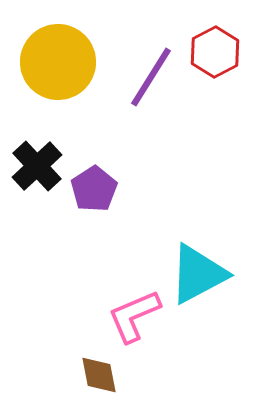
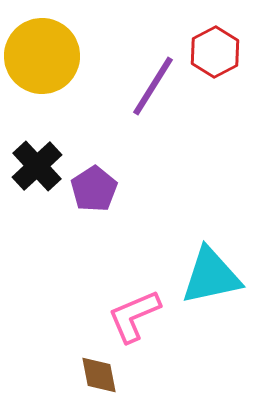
yellow circle: moved 16 px left, 6 px up
purple line: moved 2 px right, 9 px down
cyan triangle: moved 13 px right, 2 px down; rotated 16 degrees clockwise
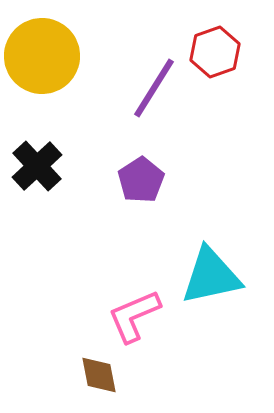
red hexagon: rotated 9 degrees clockwise
purple line: moved 1 px right, 2 px down
purple pentagon: moved 47 px right, 9 px up
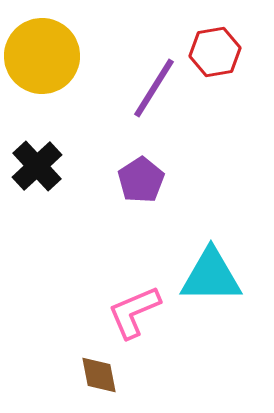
red hexagon: rotated 9 degrees clockwise
cyan triangle: rotated 12 degrees clockwise
pink L-shape: moved 4 px up
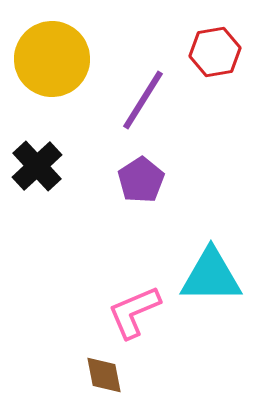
yellow circle: moved 10 px right, 3 px down
purple line: moved 11 px left, 12 px down
brown diamond: moved 5 px right
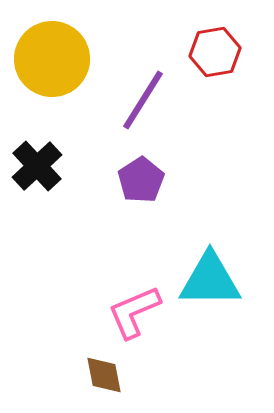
cyan triangle: moved 1 px left, 4 px down
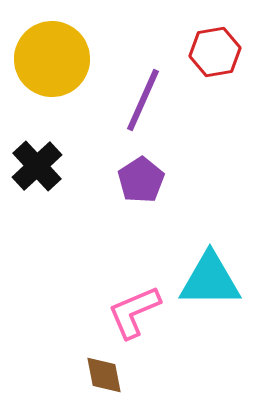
purple line: rotated 8 degrees counterclockwise
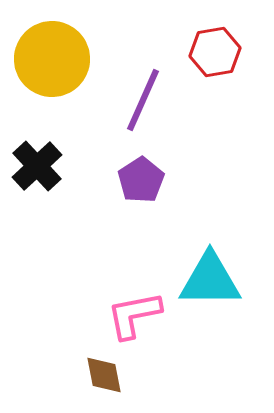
pink L-shape: moved 3 px down; rotated 12 degrees clockwise
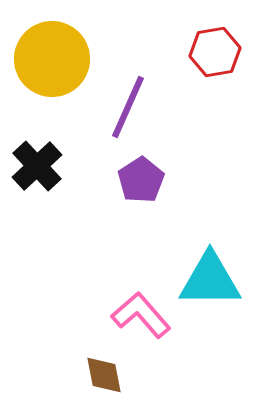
purple line: moved 15 px left, 7 px down
pink L-shape: moved 7 px right; rotated 60 degrees clockwise
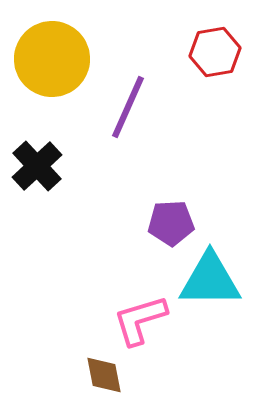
purple pentagon: moved 30 px right, 43 px down; rotated 30 degrees clockwise
pink L-shape: moved 1 px left, 5 px down; rotated 66 degrees counterclockwise
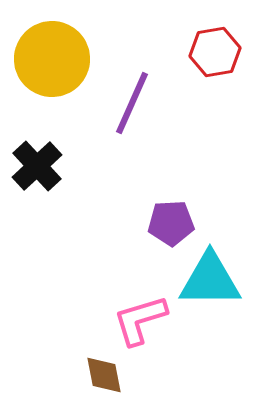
purple line: moved 4 px right, 4 px up
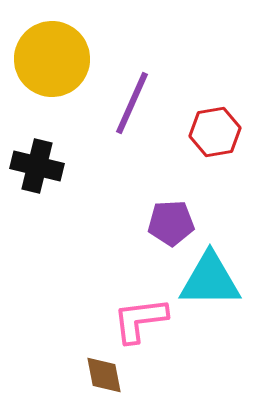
red hexagon: moved 80 px down
black cross: rotated 33 degrees counterclockwise
pink L-shape: rotated 10 degrees clockwise
